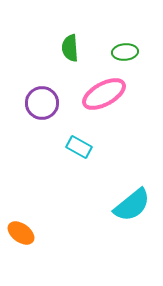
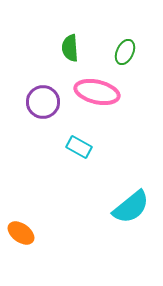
green ellipse: rotated 60 degrees counterclockwise
pink ellipse: moved 7 px left, 2 px up; rotated 42 degrees clockwise
purple circle: moved 1 px right, 1 px up
cyan semicircle: moved 1 px left, 2 px down
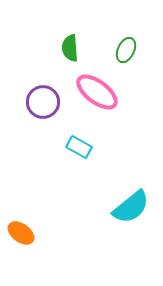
green ellipse: moved 1 px right, 2 px up
pink ellipse: rotated 24 degrees clockwise
